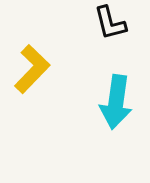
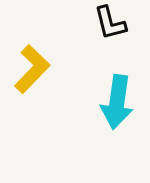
cyan arrow: moved 1 px right
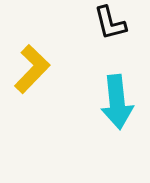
cyan arrow: rotated 14 degrees counterclockwise
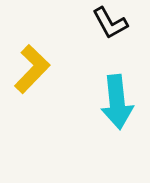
black L-shape: rotated 15 degrees counterclockwise
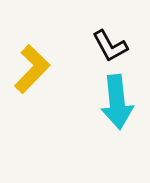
black L-shape: moved 23 px down
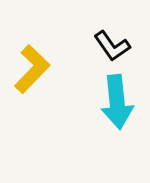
black L-shape: moved 2 px right; rotated 6 degrees counterclockwise
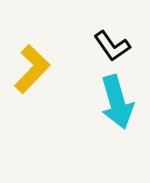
cyan arrow: rotated 10 degrees counterclockwise
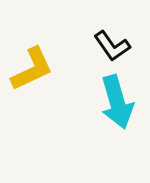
yellow L-shape: rotated 21 degrees clockwise
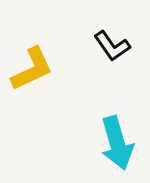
cyan arrow: moved 41 px down
